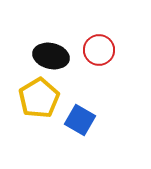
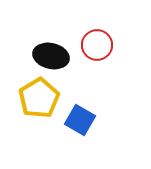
red circle: moved 2 px left, 5 px up
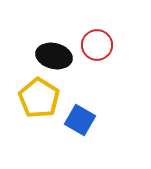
black ellipse: moved 3 px right
yellow pentagon: rotated 9 degrees counterclockwise
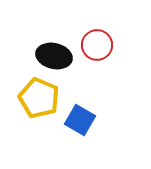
yellow pentagon: rotated 9 degrees counterclockwise
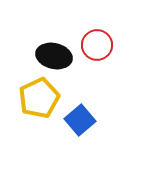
yellow pentagon: rotated 24 degrees clockwise
blue square: rotated 20 degrees clockwise
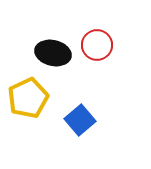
black ellipse: moved 1 px left, 3 px up
yellow pentagon: moved 11 px left
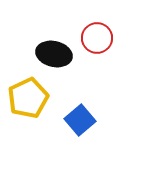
red circle: moved 7 px up
black ellipse: moved 1 px right, 1 px down
